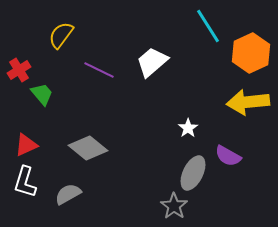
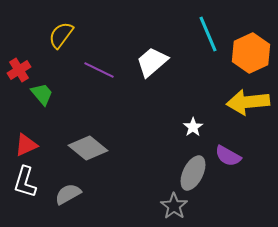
cyan line: moved 8 px down; rotated 9 degrees clockwise
white star: moved 5 px right, 1 px up
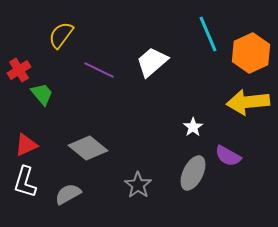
gray star: moved 36 px left, 21 px up
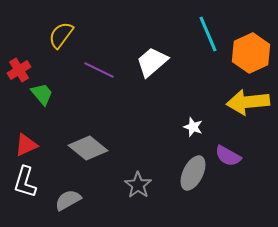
white star: rotated 18 degrees counterclockwise
gray semicircle: moved 6 px down
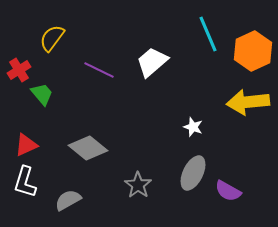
yellow semicircle: moved 9 px left, 3 px down
orange hexagon: moved 2 px right, 2 px up
purple semicircle: moved 35 px down
